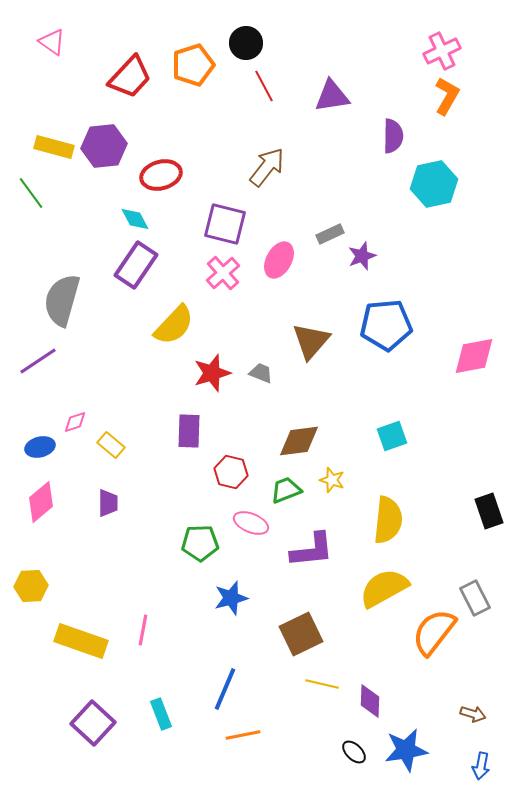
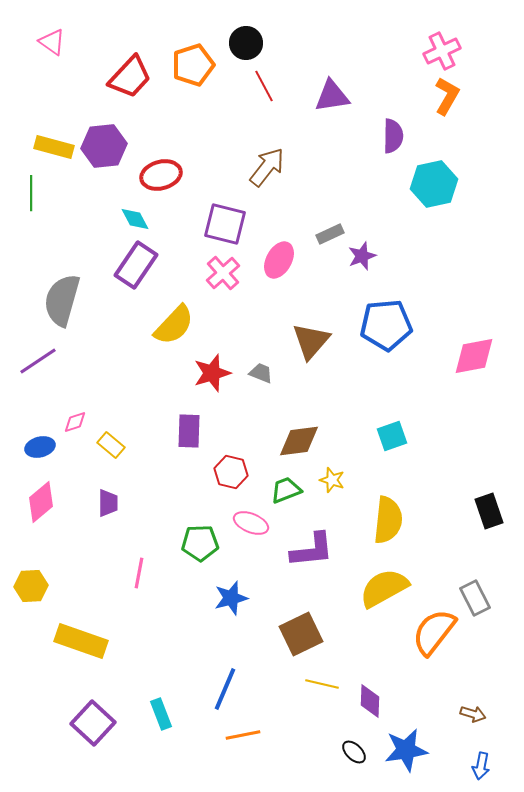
green line at (31, 193): rotated 36 degrees clockwise
pink line at (143, 630): moved 4 px left, 57 px up
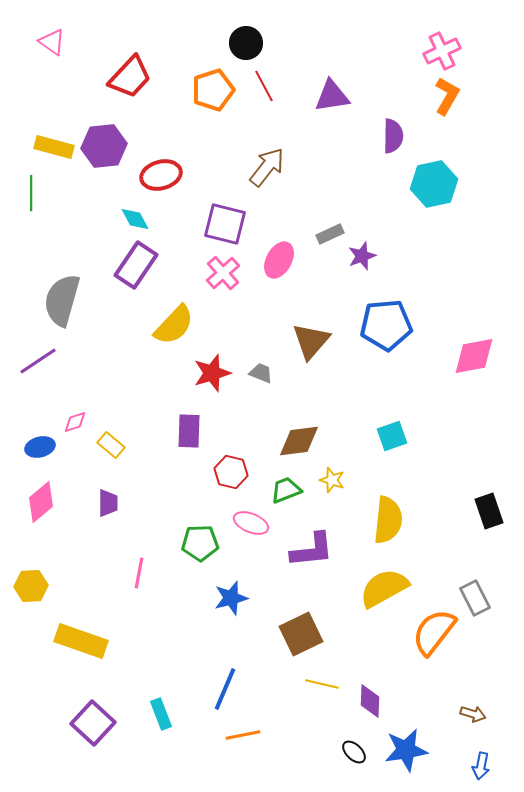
orange pentagon at (193, 65): moved 20 px right, 25 px down
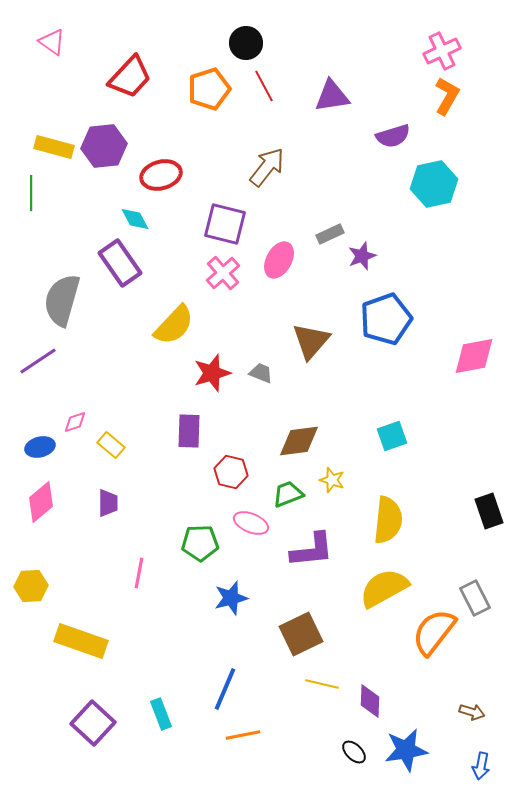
orange pentagon at (213, 90): moved 4 px left, 1 px up
purple semicircle at (393, 136): rotated 72 degrees clockwise
purple rectangle at (136, 265): moved 16 px left, 2 px up; rotated 69 degrees counterclockwise
blue pentagon at (386, 325): moved 6 px up; rotated 15 degrees counterclockwise
green trapezoid at (286, 490): moved 2 px right, 4 px down
brown arrow at (473, 714): moved 1 px left, 2 px up
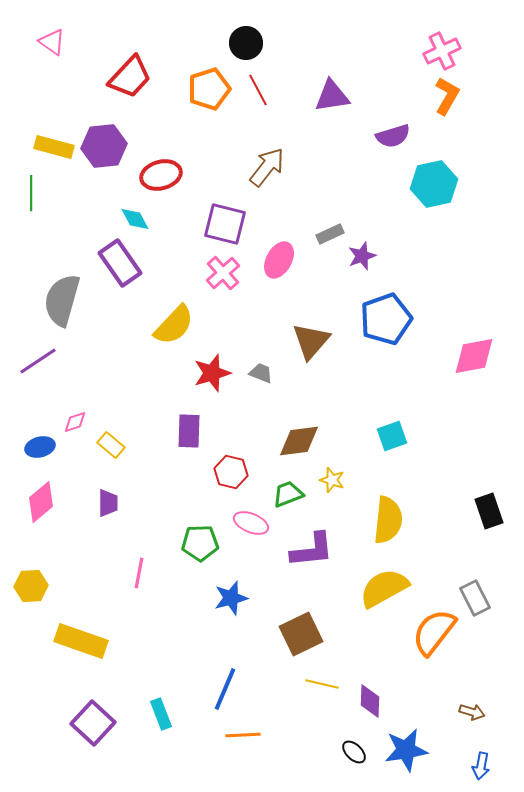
red line at (264, 86): moved 6 px left, 4 px down
orange line at (243, 735): rotated 8 degrees clockwise
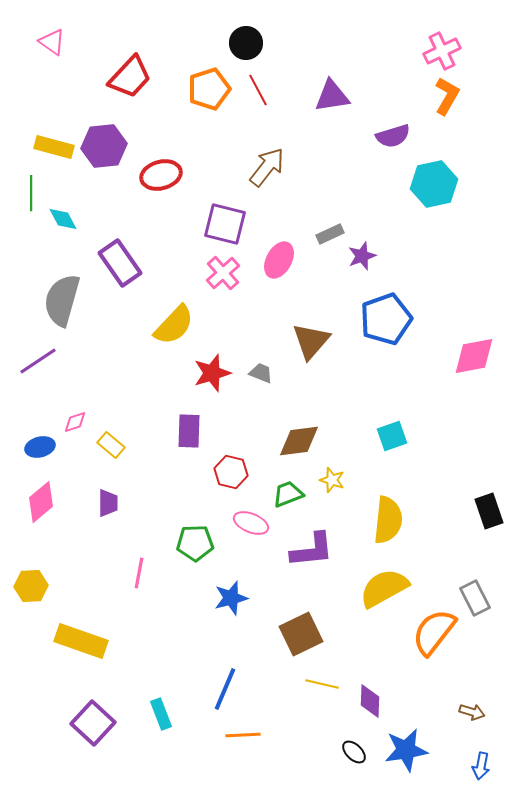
cyan diamond at (135, 219): moved 72 px left
green pentagon at (200, 543): moved 5 px left
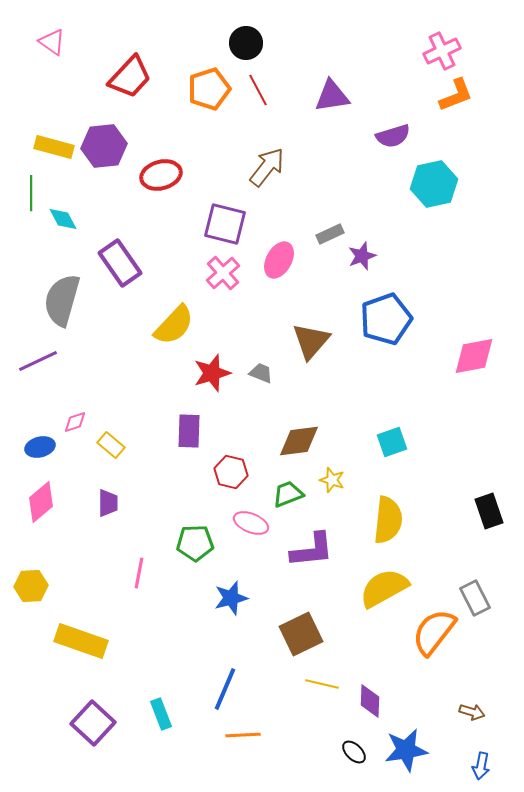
orange L-shape at (447, 96): moved 9 px right, 1 px up; rotated 39 degrees clockwise
purple line at (38, 361): rotated 9 degrees clockwise
cyan square at (392, 436): moved 6 px down
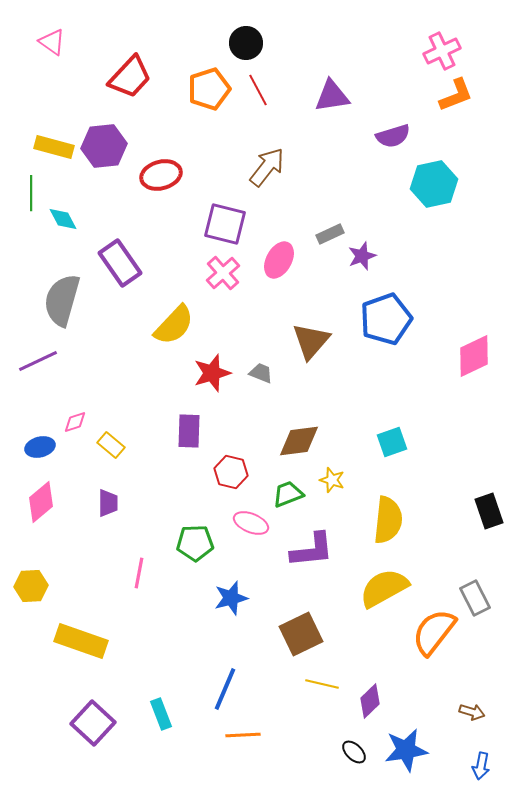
pink diamond at (474, 356): rotated 15 degrees counterclockwise
purple diamond at (370, 701): rotated 44 degrees clockwise
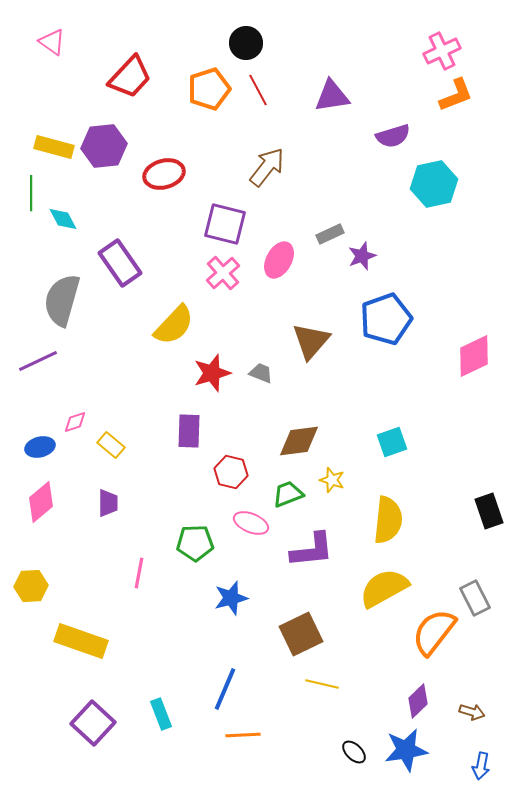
red ellipse at (161, 175): moved 3 px right, 1 px up
purple diamond at (370, 701): moved 48 px right
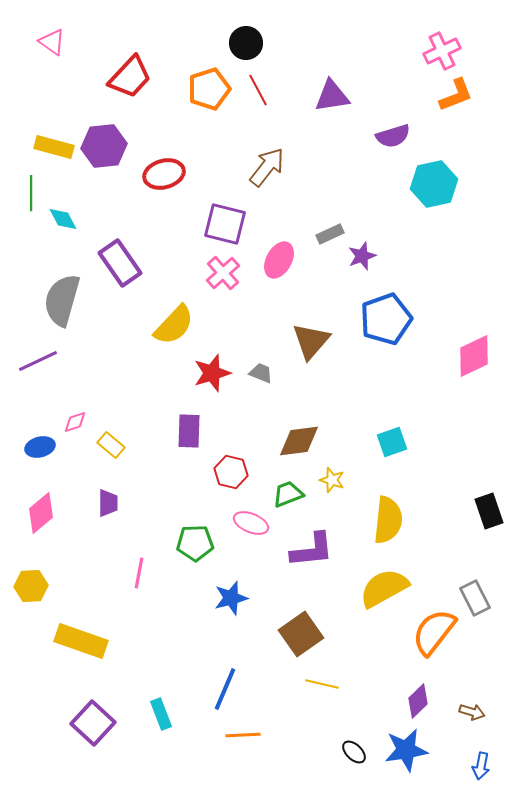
pink diamond at (41, 502): moved 11 px down
brown square at (301, 634): rotated 9 degrees counterclockwise
